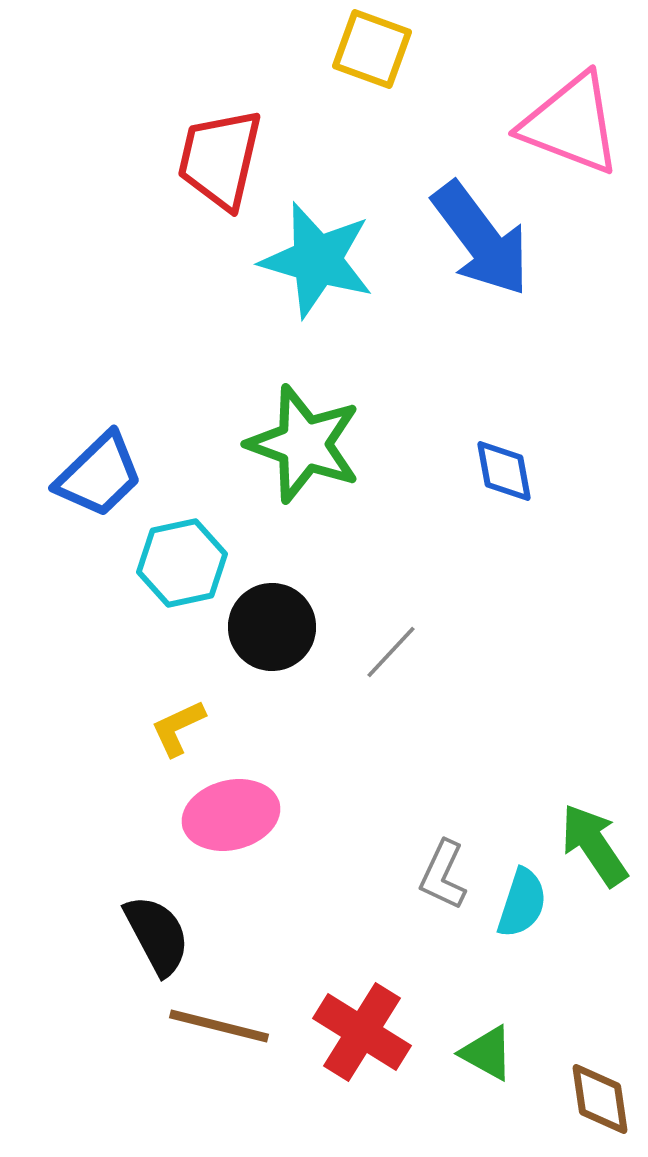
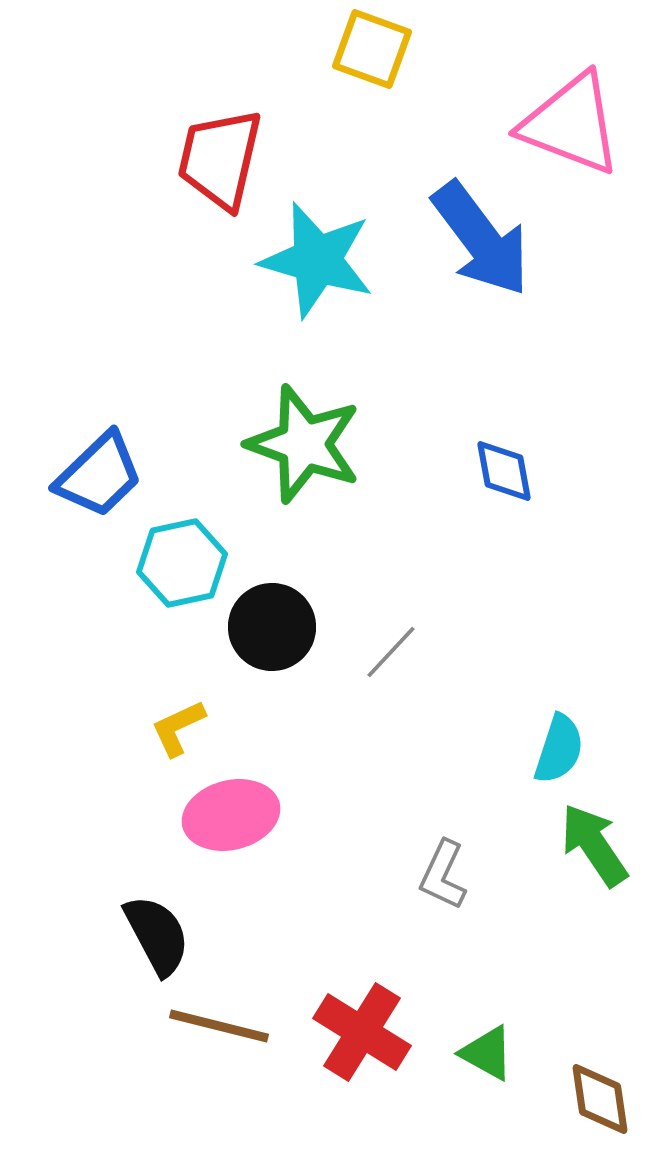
cyan semicircle: moved 37 px right, 154 px up
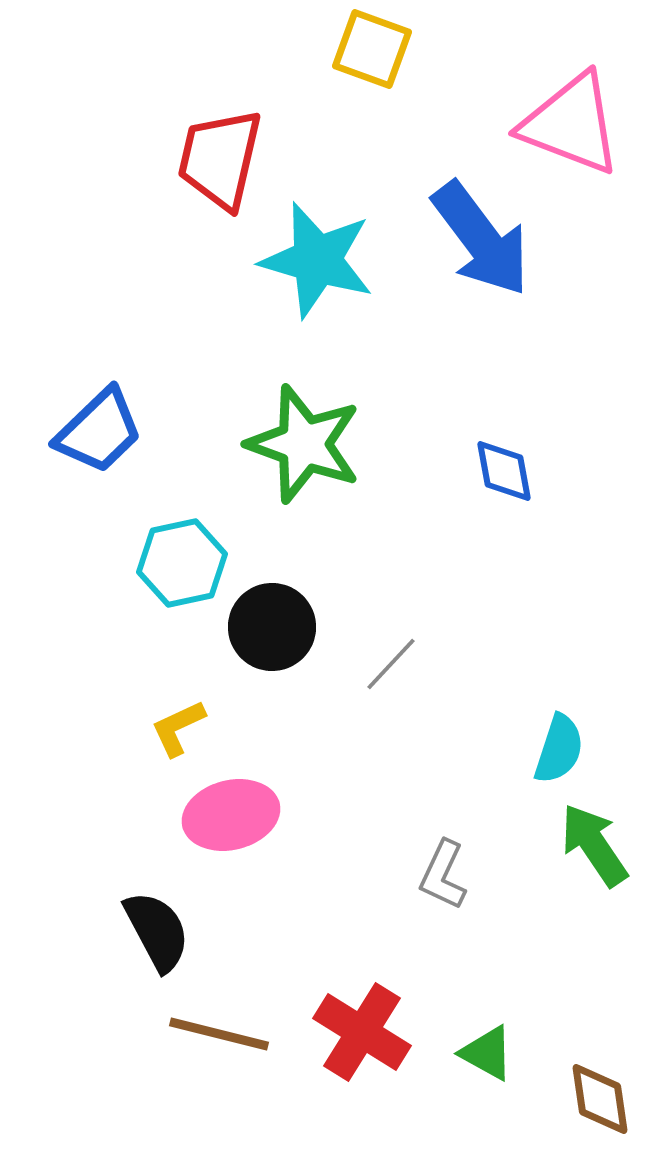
blue trapezoid: moved 44 px up
gray line: moved 12 px down
black semicircle: moved 4 px up
brown line: moved 8 px down
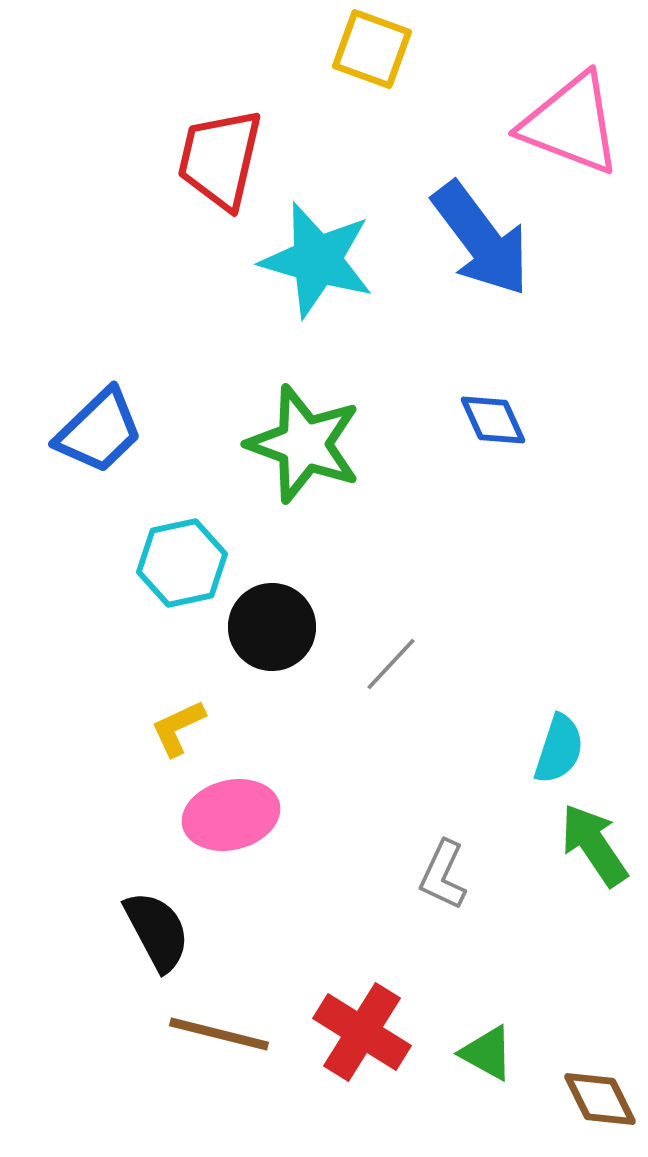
blue diamond: moved 11 px left, 51 px up; rotated 14 degrees counterclockwise
brown diamond: rotated 18 degrees counterclockwise
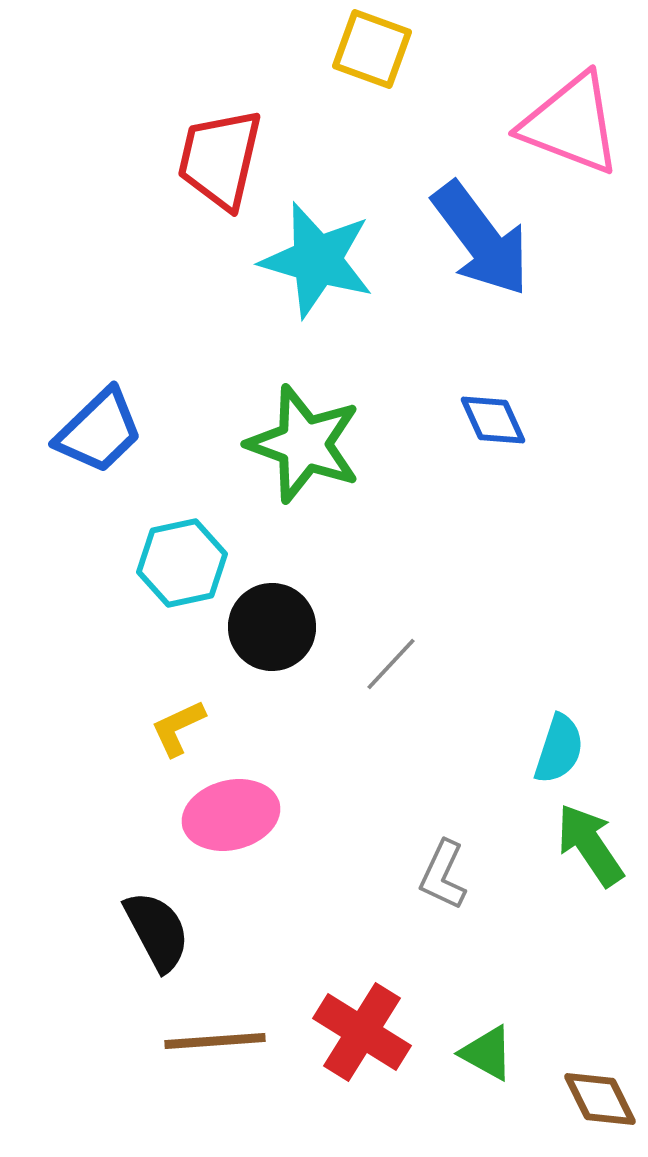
green arrow: moved 4 px left
brown line: moved 4 px left, 7 px down; rotated 18 degrees counterclockwise
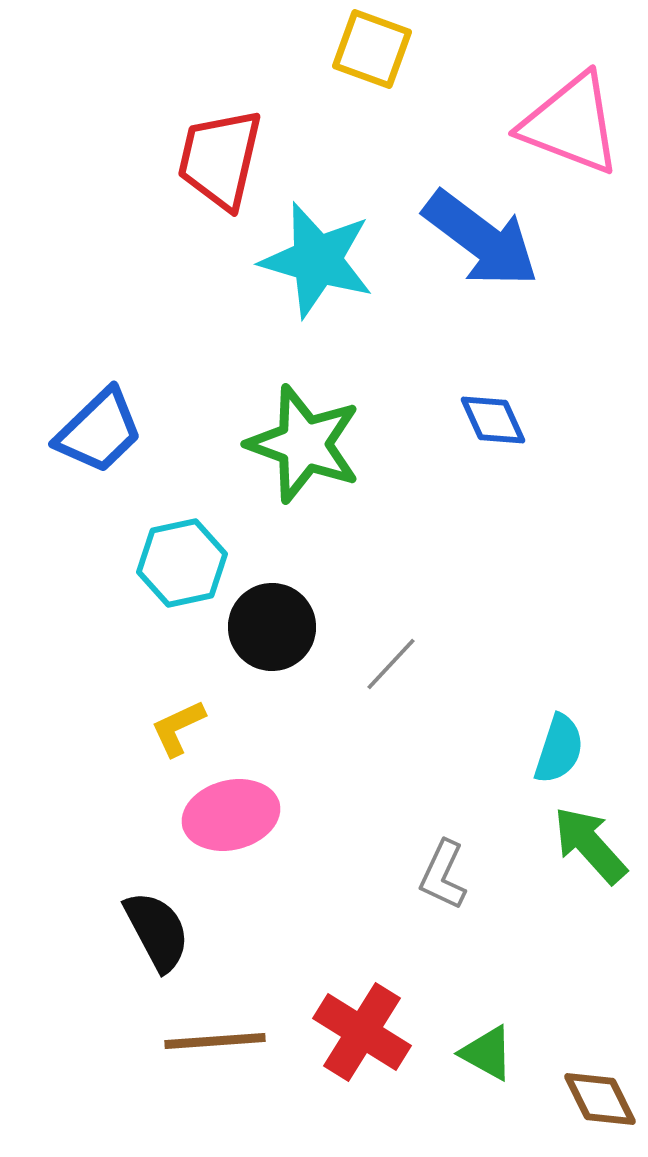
blue arrow: rotated 16 degrees counterclockwise
green arrow: rotated 8 degrees counterclockwise
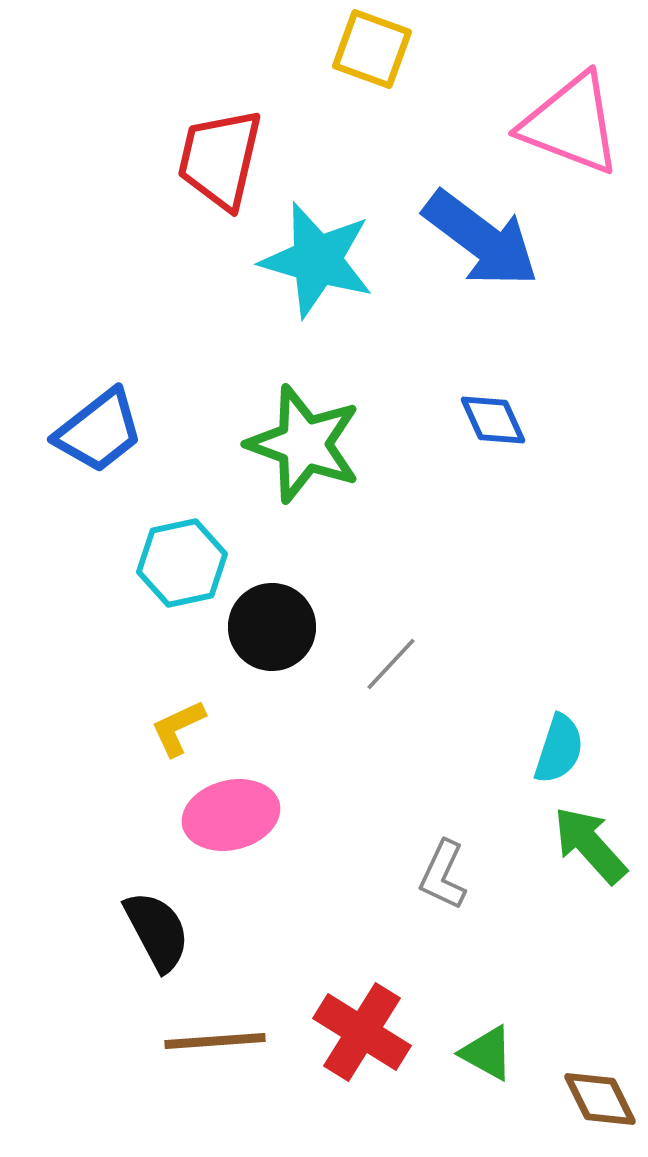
blue trapezoid: rotated 6 degrees clockwise
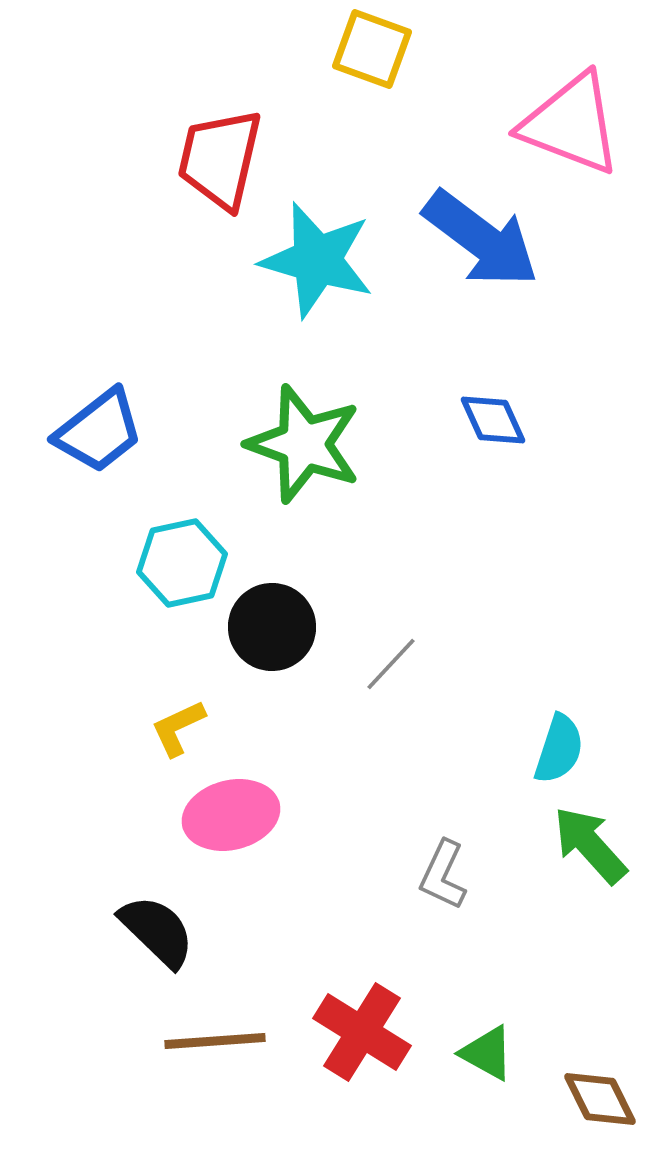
black semicircle: rotated 18 degrees counterclockwise
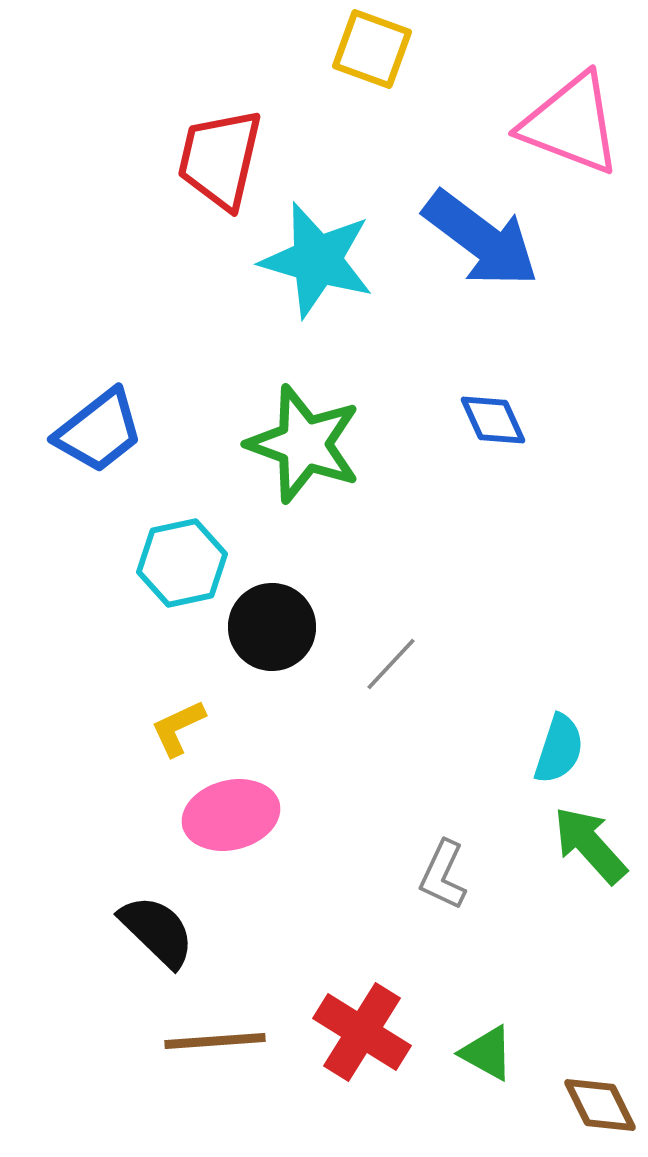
brown diamond: moved 6 px down
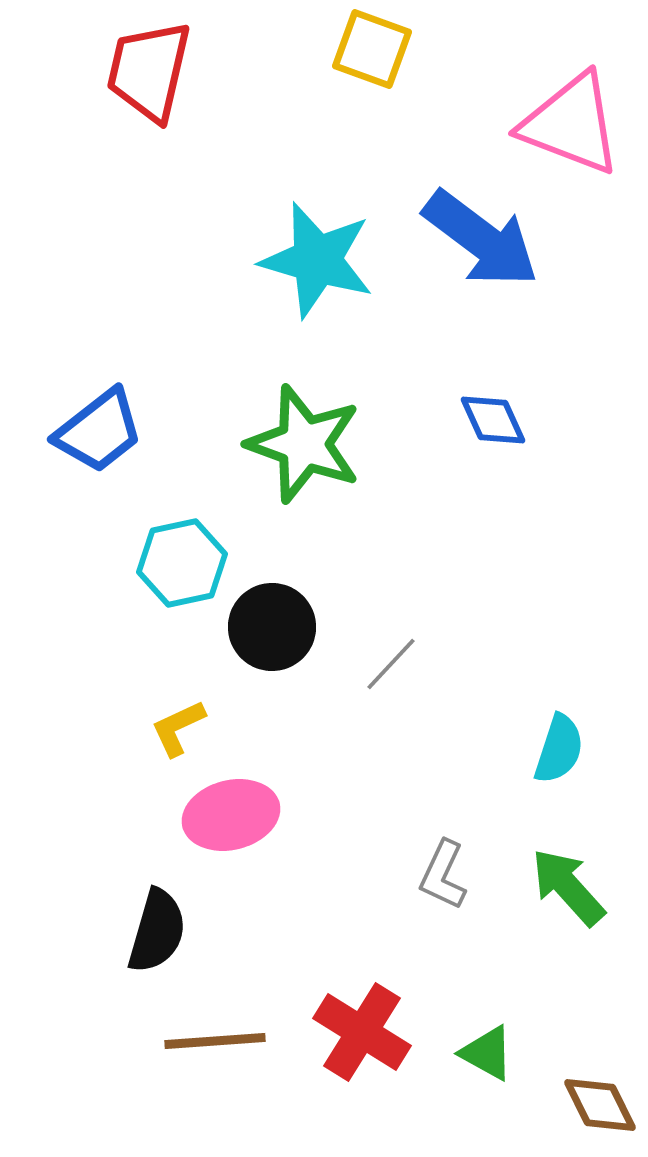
red trapezoid: moved 71 px left, 88 px up
green arrow: moved 22 px left, 42 px down
black semicircle: rotated 62 degrees clockwise
